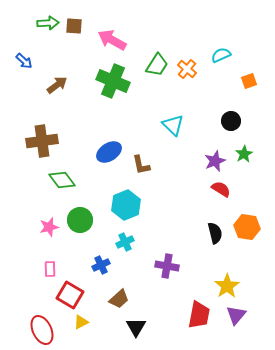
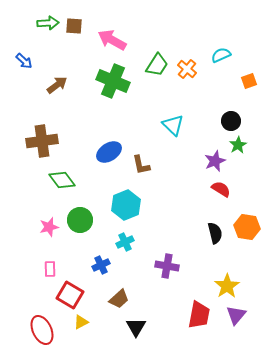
green star: moved 6 px left, 9 px up
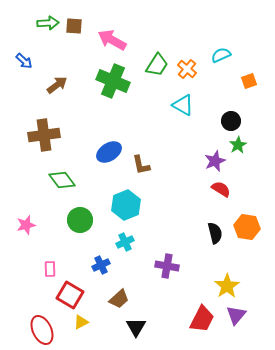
cyan triangle: moved 10 px right, 20 px up; rotated 15 degrees counterclockwise
brown cross: moved 2 px right, 6 px up
pink star: moved 23 px left, 2 px up
red trapezoid: moved 3 px right, 4 px down; rotated 16 degrees clockwise
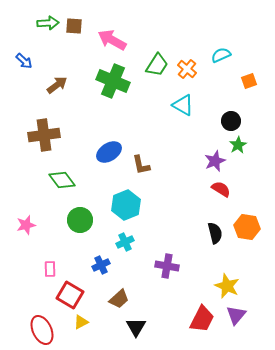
yellow star: rotated 15 degrees counterclockwise
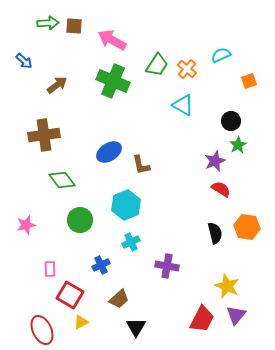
cyan cross: moved 6 px right
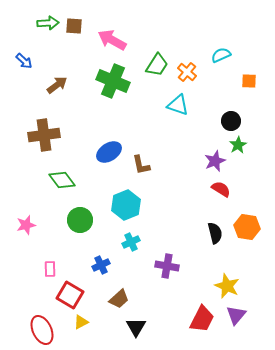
orange cross: moved 3 px down
orange square: rotated 21 degrees clockwise
cyan triangle: moved 5 px left; rotated 10 degrees counterclockwise
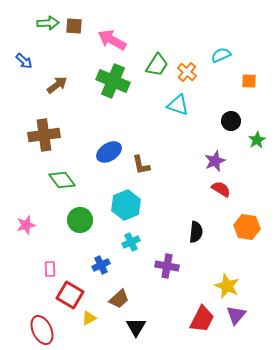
green star: moved 19 px right, 5 px up
black semicircle: moved 19 px left, 1 px up; rotated 20 degrees clockwise
yellow triangle: moved 8 px right, 4 px up
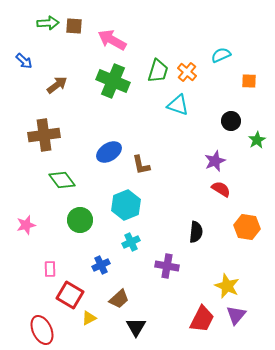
green trapezoid: moved 1 px right, 6 px down; rotated 15 degrees counterclockwise
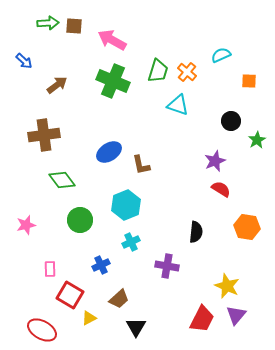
red ellipse: rotated 36 degrees counterclockwise
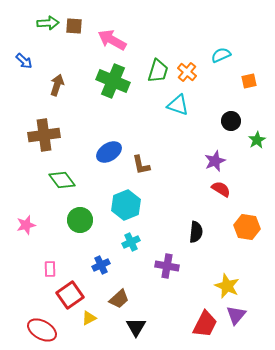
orange square: rotated 14 degrees counterclockwise
brown arrow: rotated 35 degrees counterclockwise
red square: rotated 24 degrees clockwise
red trapezoid: moved 3 px right, 5 px down
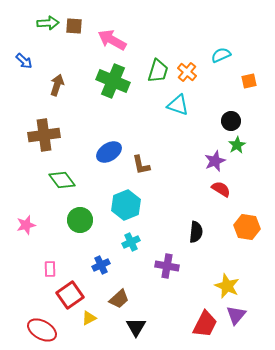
green star: moved 20 px left, 5 px down
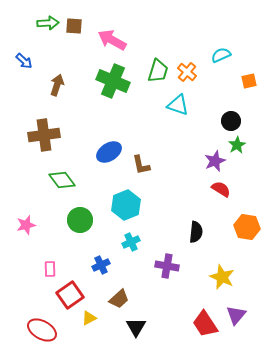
yellow star: moved 5 px left, 9 px up
red trapezoid: rotated 120 degrees clockwise
